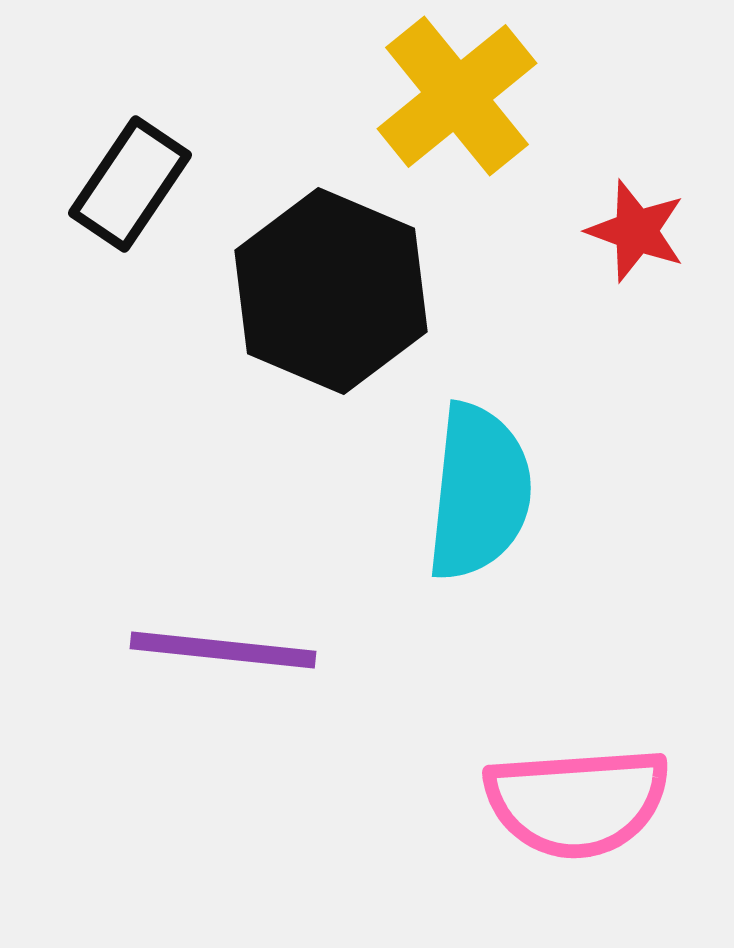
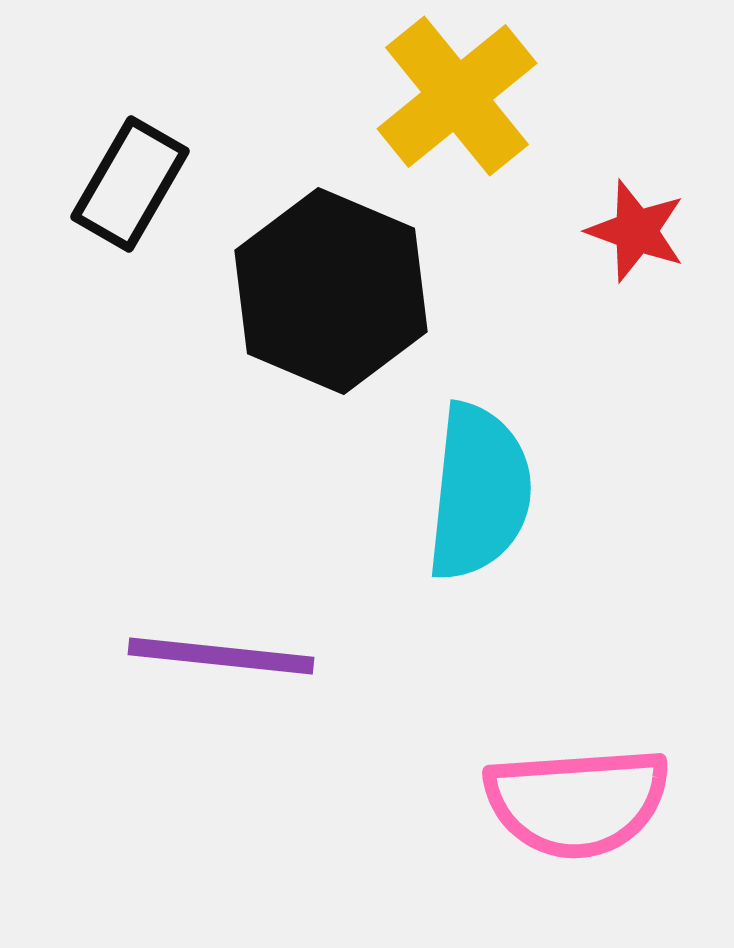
black rectangle: rotated 4 degrees counterclockwise
purple line: moved 2 px left, 6 px down
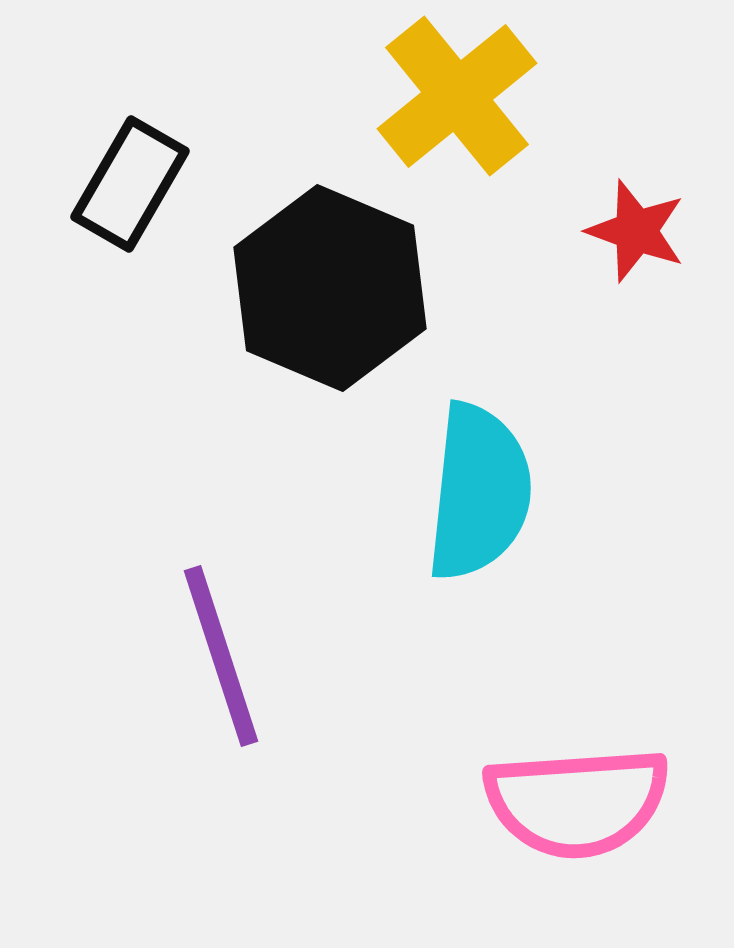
black hexagon: moved 1 px left, 3 px up
purple line: rotated 66 degrees clockwise
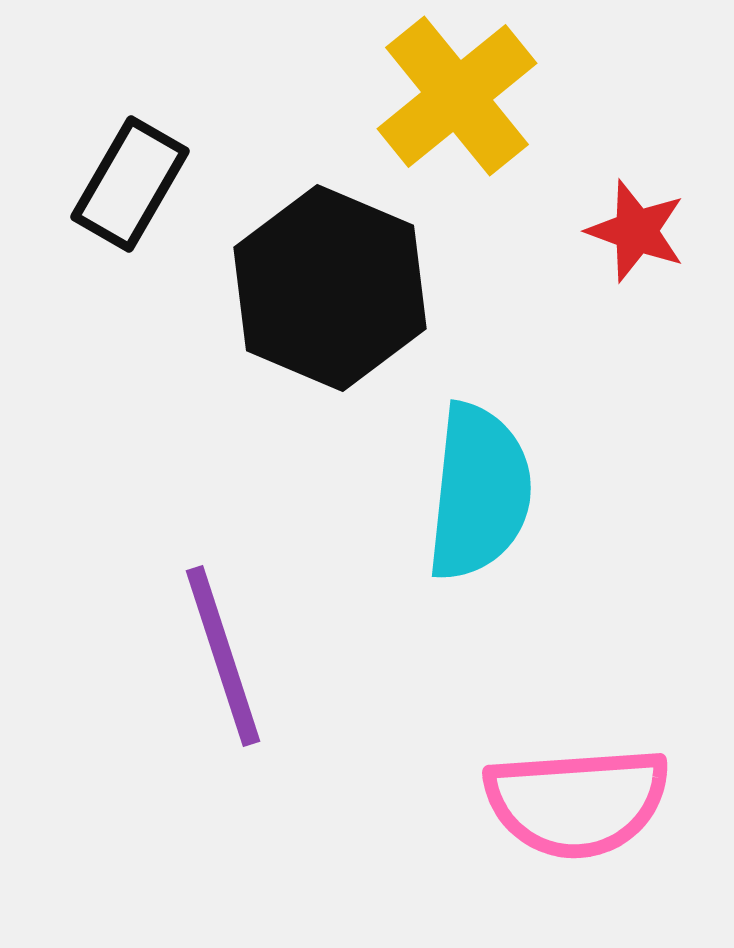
purple line: moved 2 px right
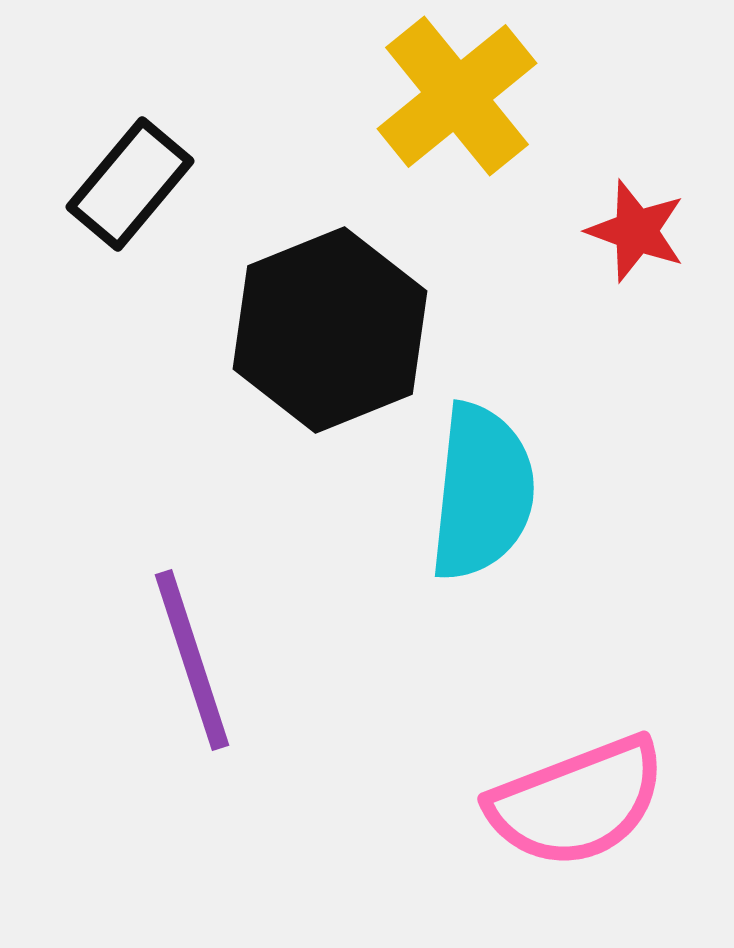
black rectangle: rotated 10 degrees clockwise
black hexagon: moved 42 px down; rotated 15 degrees clockwise
cyan semicircle: moved 3 px right
purple line: moved 31 px left, 4 px down
pink semicircle: rotated 17 degrees counterclockwise
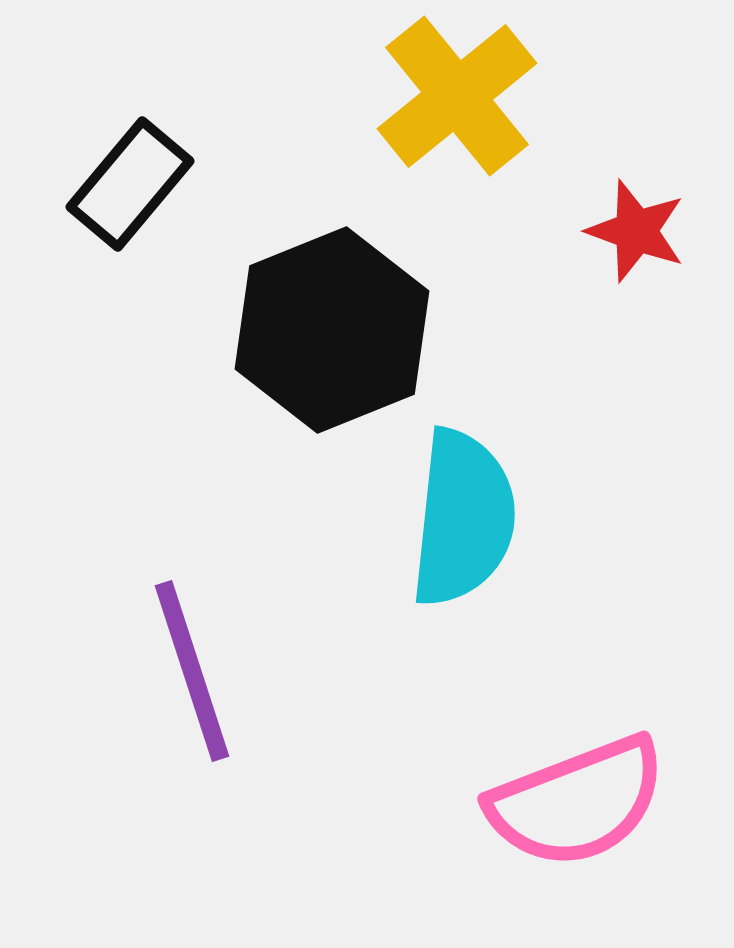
black hexagon: moved 2 px right
cyan semicircle: moved 19 px left, 26 px down
purple line: moved 11 px down
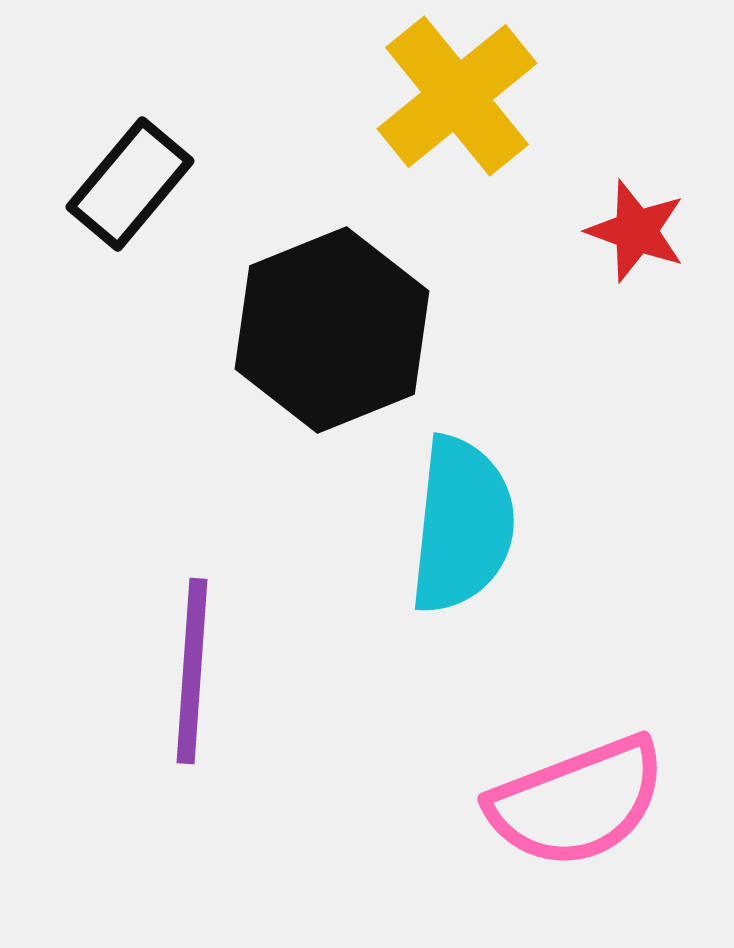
cyan semicircle: moved 1 px left, 7 px down
purple line: rotated 22 degrees clockwise
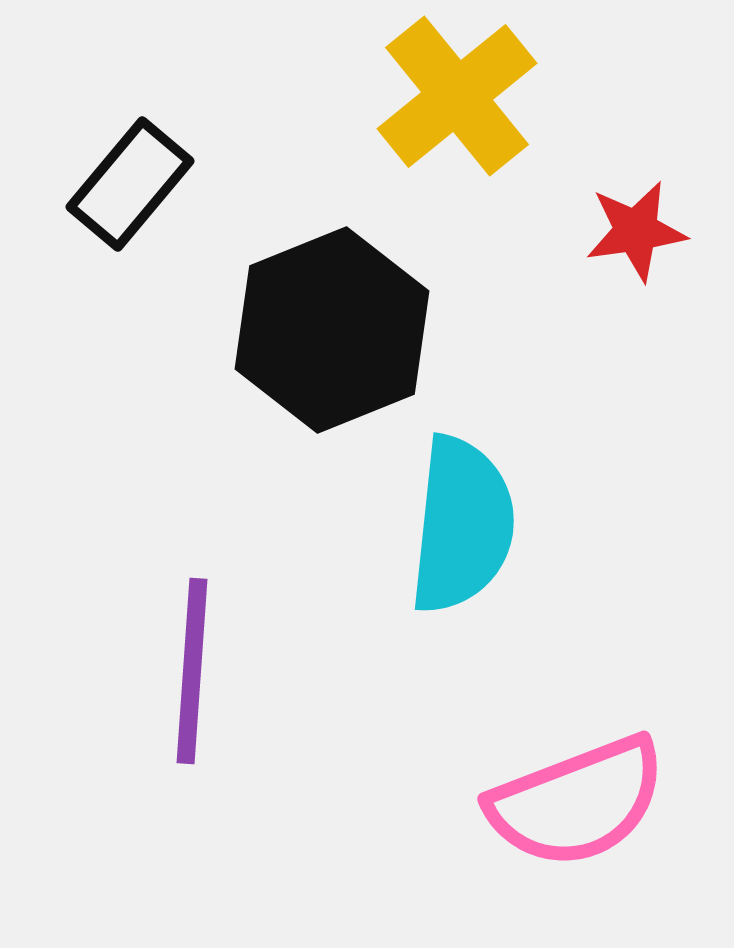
red star: rotated 28 degrees counterclockwise
